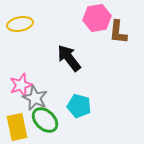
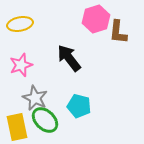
pink hexagon: moved 1 px left, 1 px down; rotated 8 degrees counterclockwise
pink star: moved 20 px up
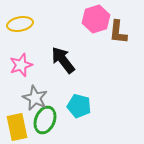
black arrow: moved 6 px left, 2 px down
green ellipse: rotated 68 degrees clockwise
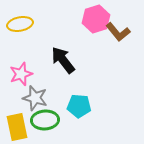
brown L-shape: rotated 45 degrees counterclockwise
pink star: moved 9 px down
gray star: rotated 10 degrees counterclockwise
cyan pentagon: rotated 10 degrees counterclockwise
green ellipse: rotated 64 degrees clockwise
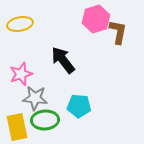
brown L-shape: rotated 130 degrees counterclockwise
gray star: rotated 10 degrees counterclockwise
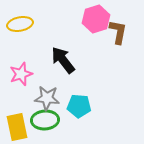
gray star: moved 12 px right
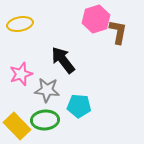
gray star: moved 8 px up
yellow rectangle: moved 1 px up; rotated 32 degrees counterclockwise
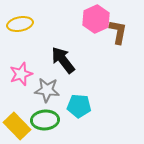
pink hexagon: rotated 8 degrees counterclockwise
